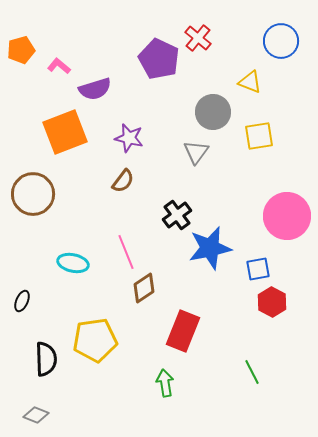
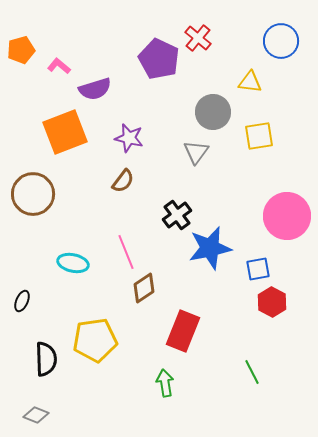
yellow triangle: rotated 15 degrees counterclockwise
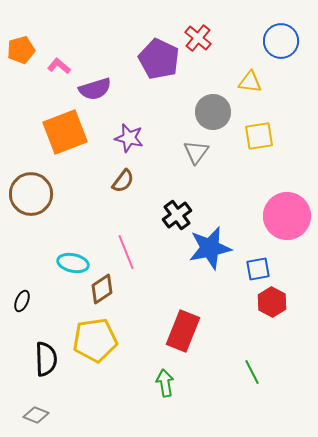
brown circle: moved 2 px left
brown diamond: moved 42 px left, 1 px down
